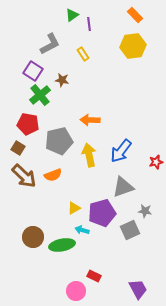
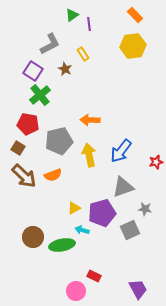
brown star: moved 3 px right, 11 px up; rotated 16 degrees clockwise
gray star: moved 2 px up
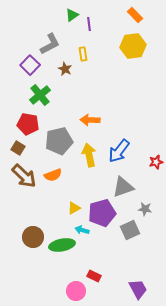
yellow rectangle: rotated 24 degrees clockwise
purple square: moved 3 px left, 6 px up; rotated 12 degrees clockwise
blue arrow: moved 2 px left
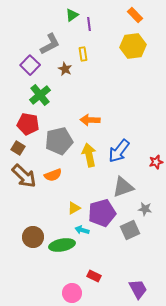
pink circle: moved 4 px left, 2 px down
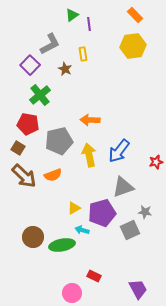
gray star: moved 3 px down
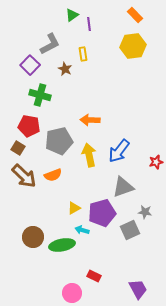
green cross: rotated 35 degrees counterclockwise
red pentagon: moved 1 px right, 2 px down
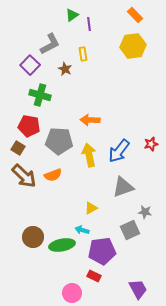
gray pentagon: rotated 16 degrees clockwise
red star: moved 5 px left, 18 px up
yellow triangle: moved 17 px right
purple pentagon: moved 38 px down; rotated 8 degrees clockwise
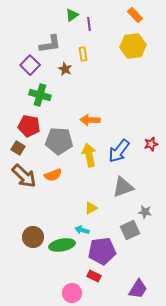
gray L-shape: rotated 20 degrees clockwise
purple trapezoid: rotated 60 degrees clockwise
